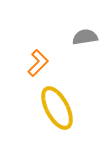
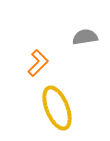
yellow ellipse: rotated 6 degrees clockwise
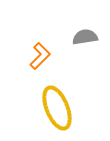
orange L-shape: moved 2 px right, 7 px up
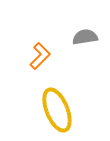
yellow ellipse: moved 2 px down
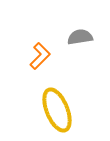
gray semicircle: moved 5 px left
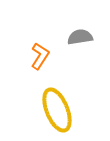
orange L-shape: rotated 12 degrees counterclockwise
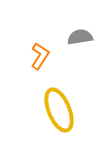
yellow ellipse: moved 2 px right
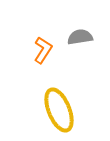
orange L-shape: moved 3 px right, 6 px up
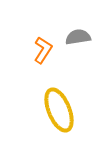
gray semicircle: moved 2 px left
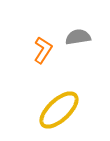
yellow ellipse: rotated 69 degrees clockwise
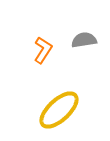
gray semicircle: moved 6 px right, 3 px down
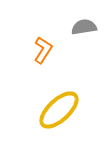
gray semicircle: moved 13 px up
